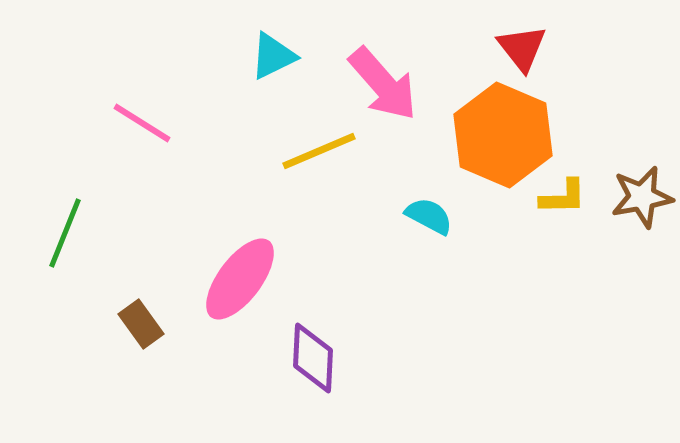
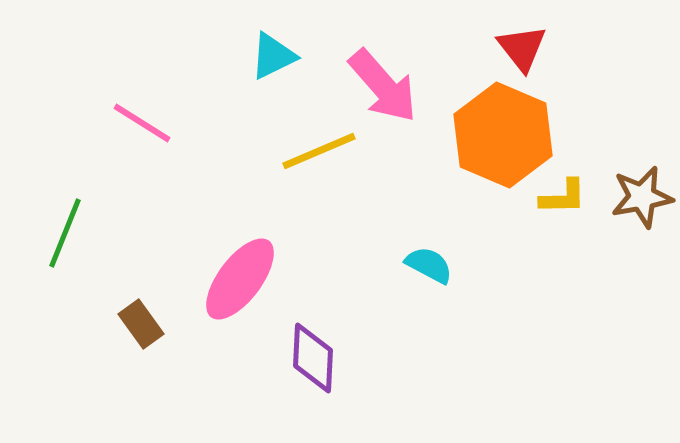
pink arrow: moved 2 px down
cyan semicircle: moved 49 px down
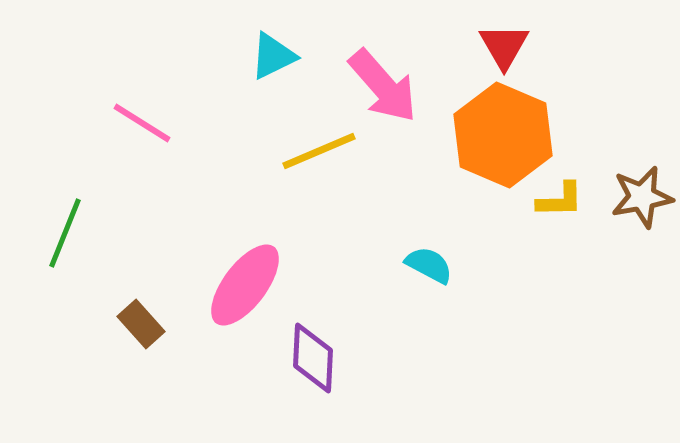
red triangle: moved 18 px left, 2 px up; rotated 8 degrees clockwise
yellow L-shape: moved 3 px left, 3 px down
pink ellipse: moved 5 px right, 6 px down
brown rectangle: rotated 6 degrees counterclockwise
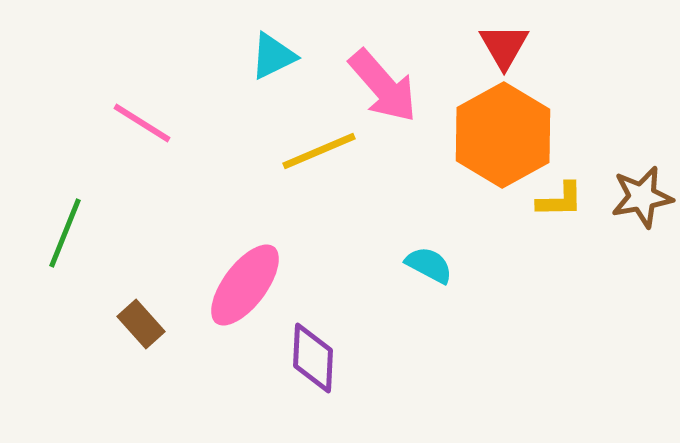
orange hexagon: rotated 8 degrees clockwise
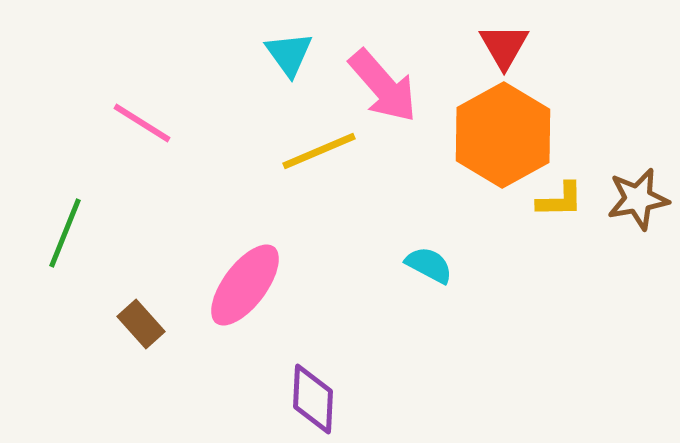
cyan triangle: moved 16 px right, 2 px up; rotated 40 degrees counterclockwise
brown star: moved 4 px left, 2 px down
purple diamond: moved 41 px down
